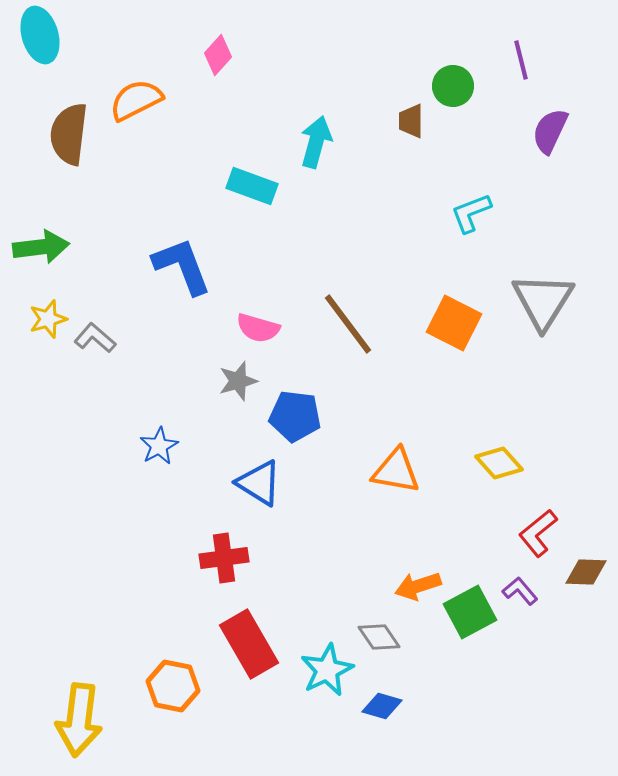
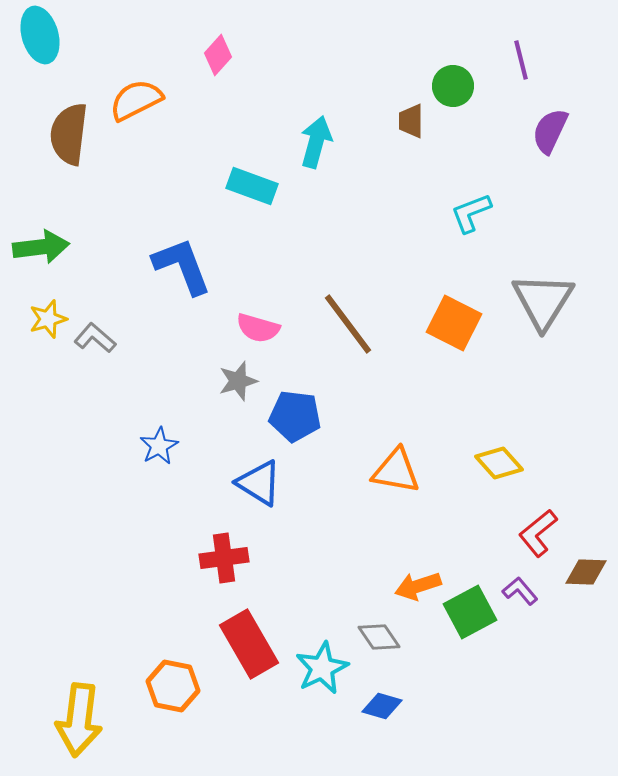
cyan star: moved 5 px left, 2 px up
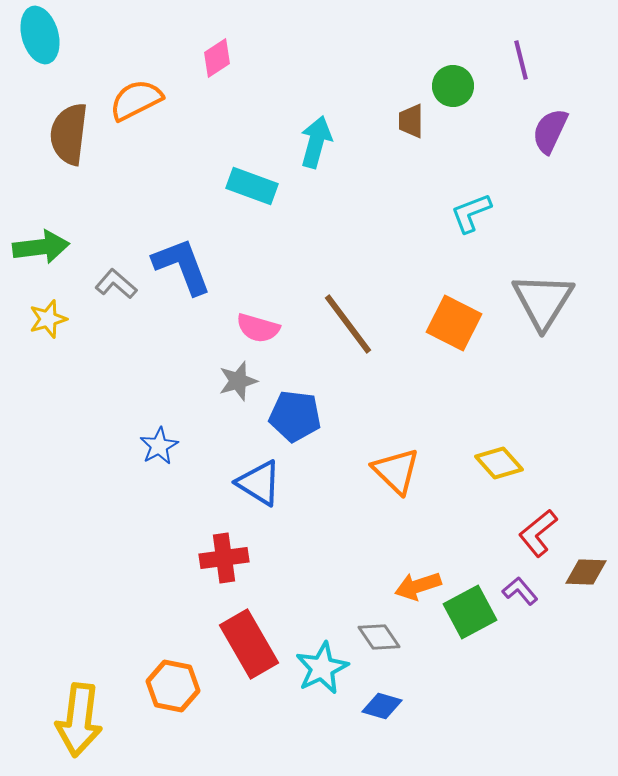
pink diamond: moved 1 px left, 3 px down; rotated 15 degrees clockwise
gray L-shape: moved 21 px right, 54 px up
orange triangle: rotated 34 degrees clockwise
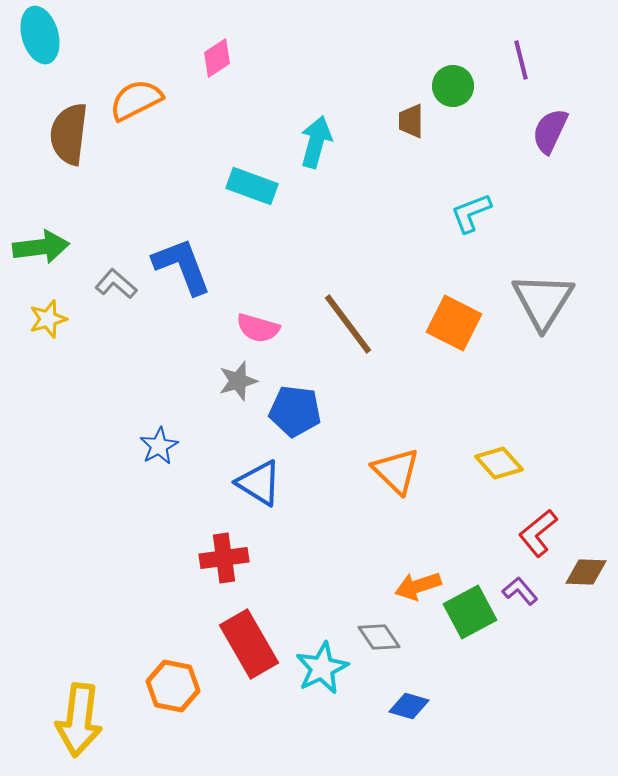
blue pentagon: moved 5 px up
blue diamond: moved 27 px right
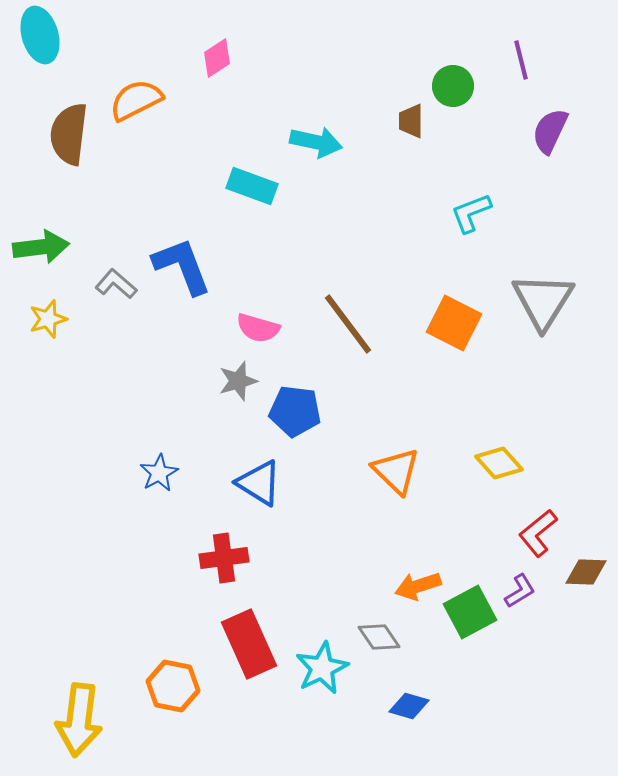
cyan arrow: rotated 87 degrees clockwise
blue star: moved 27 px down
purple L-shape: rotated 99 degrees clockwise
red rectangle: rotated 6 degrees clockwise
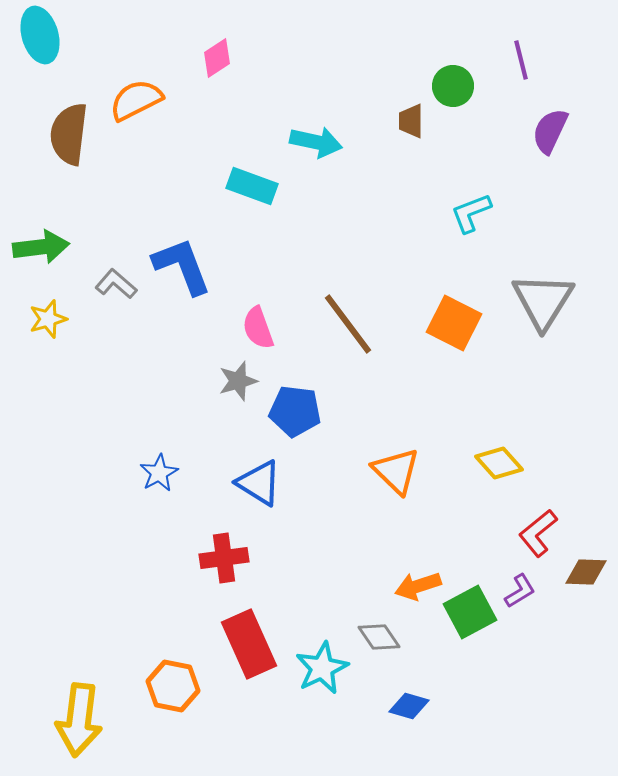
pink semicircle: rotated 54 degrees clockwise
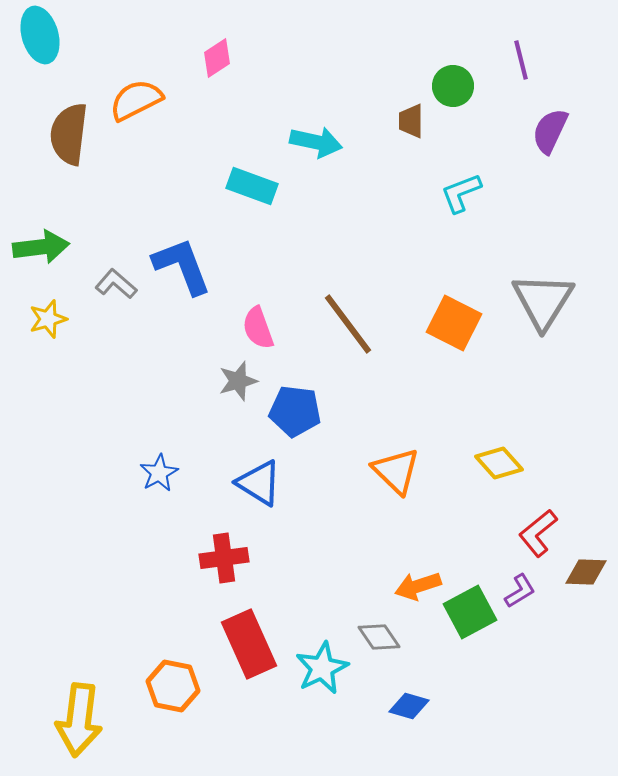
cyan L-shape: moved 10 px left, 20 px up
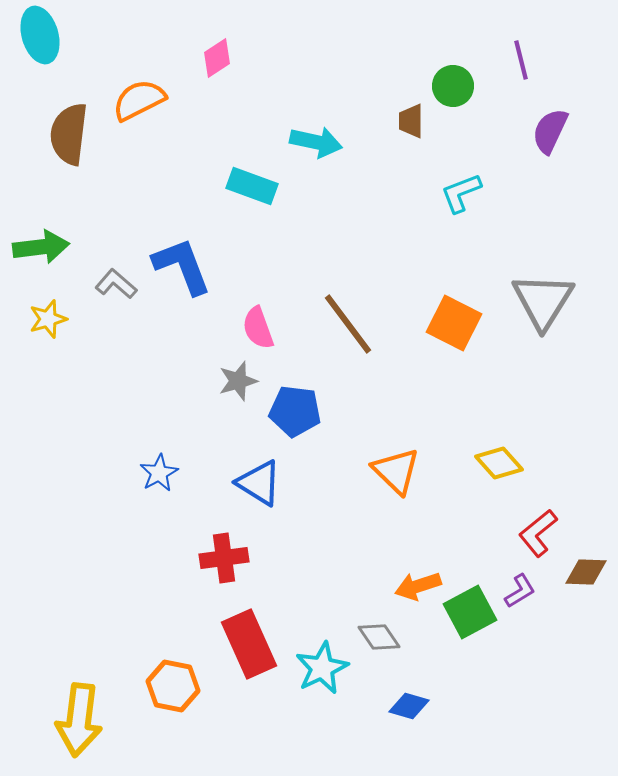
orange semicircle: moved 3 px right
